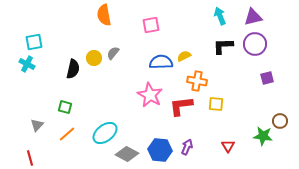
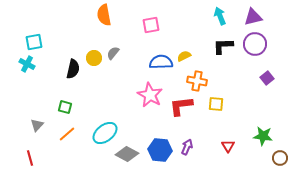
purple square: rotated 24 degrees counterclockwise
brown circle: moved 37 px down
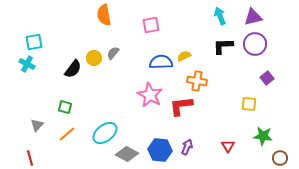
black semicircle: rotated 24 degrees clockwise
yellow square: moved 33 px right
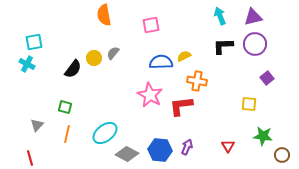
orange line: rotated 36 degrees counterclockwise
brown circle: moved 2 px right, 3 px up
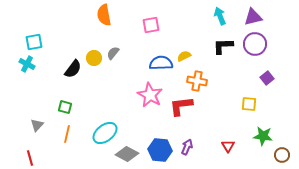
blue semicircle: moved 1 px down
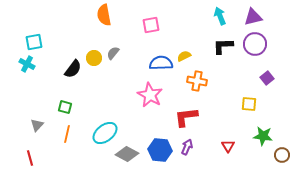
red L-shape: moved 5 px right, 11 px down
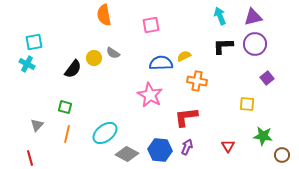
gray semicircle: rotated 96 degrees counterclockwise
yellow square: moved 2 px left
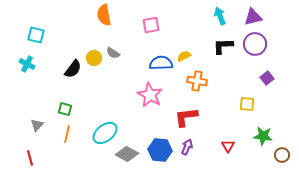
cyan square: moved 2 px right, 7 px up; rotated 24 degrees clockwise
green square: moved 2 px down
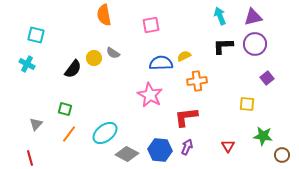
orange cross: rotated 18 degrees counterclockwise
gray triangle: moved 1 px left, 1 px up
orange line: moved 2 px right; rotated 24 degrees clockwise
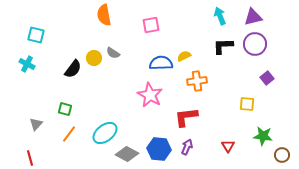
blue hexagon: moved 1 px left, 1 px up
